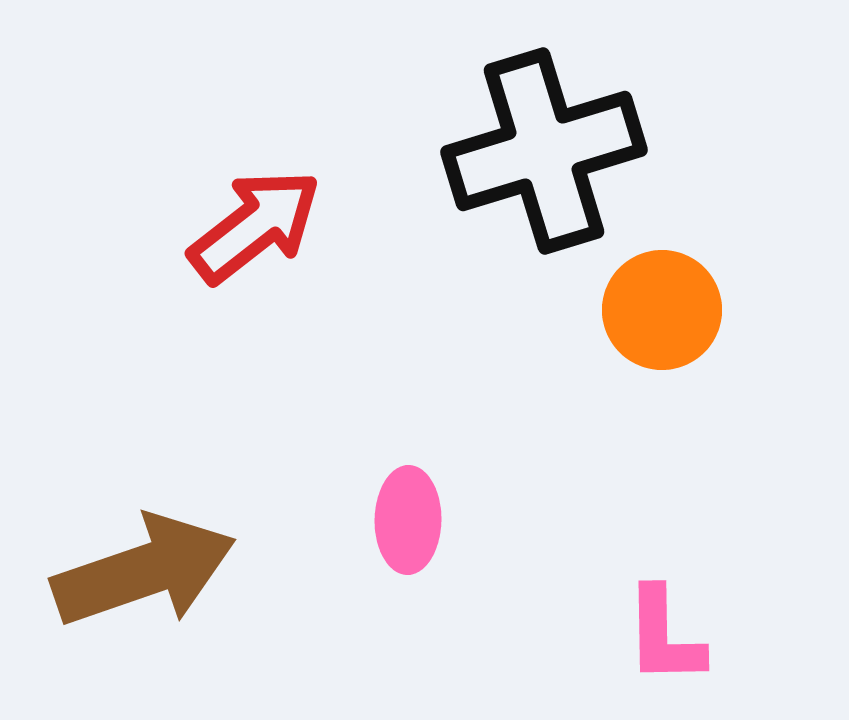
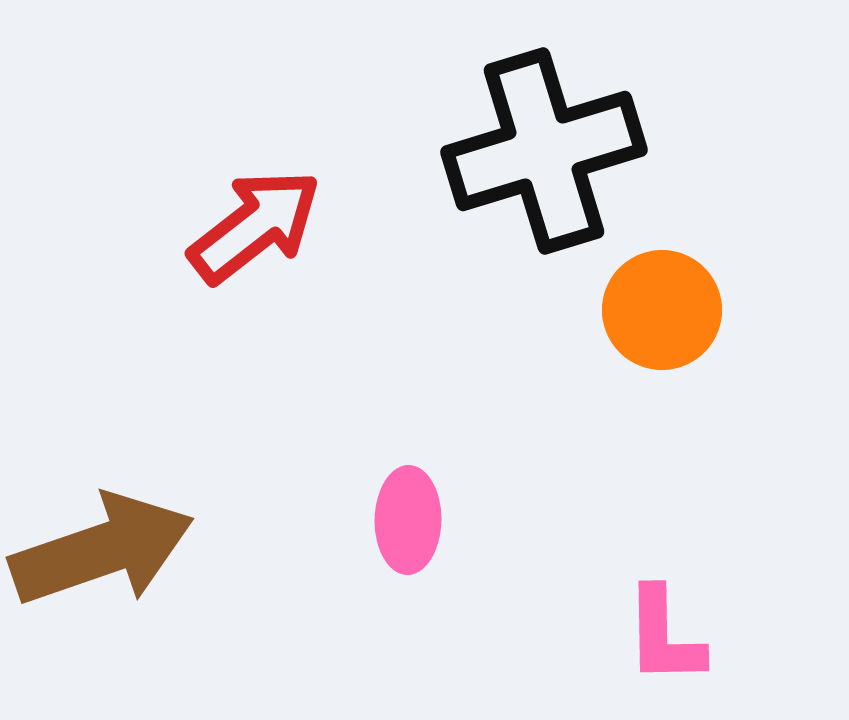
brown arrow: moved 42 px left, 21 px up
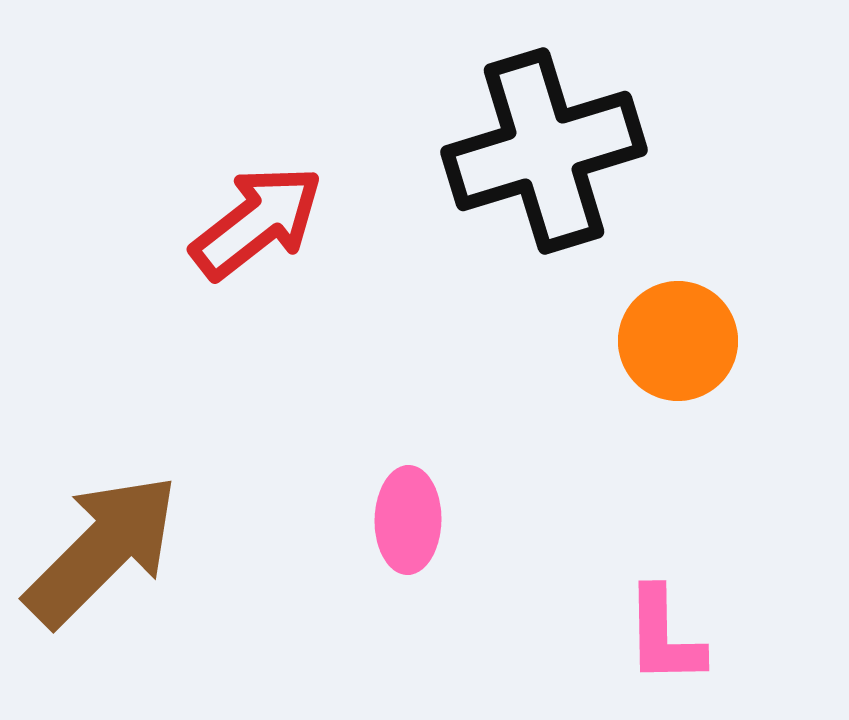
red arrow: moved 2 px right, 4 px up
orange circle: moved 16 px right, 31 px down
brown arrow: rotated 26 degrees counterclockwise
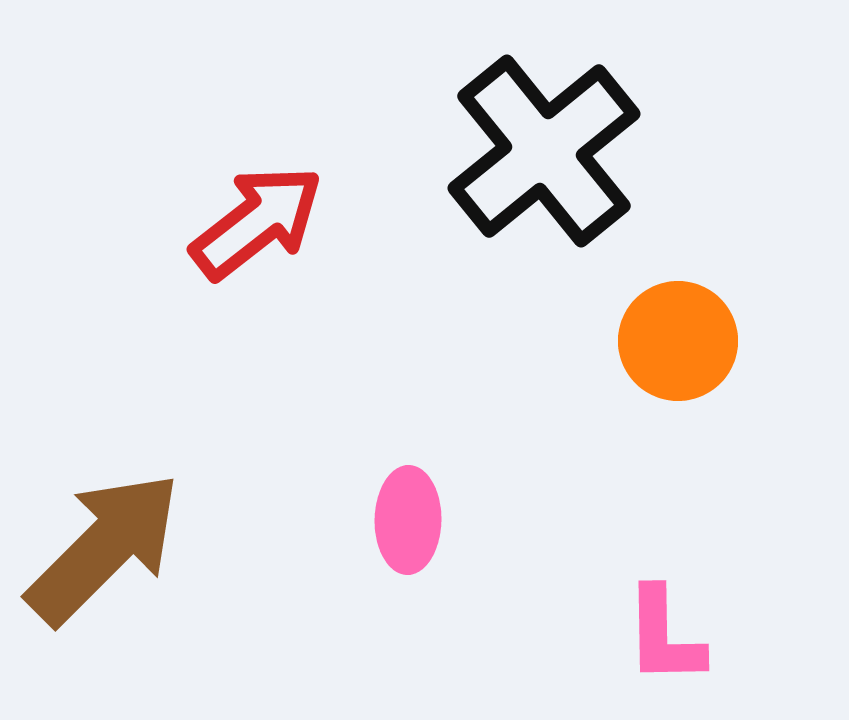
black cross: rotated 22 degrees counterclockwise
brown arrow: moved 2 px right, 2 px up
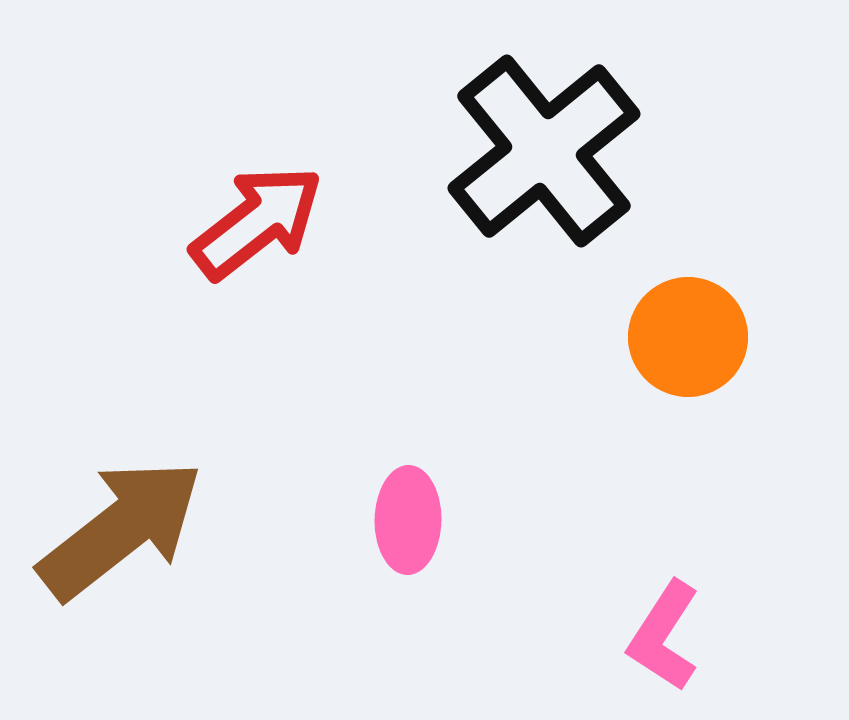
orange circle: moved 10 px right, 4 px up
brown arrow: moved 17 px right, 19 px up; rotated 7 degrees clockwise
pink L-shape: rotated 34 degrees clockwise
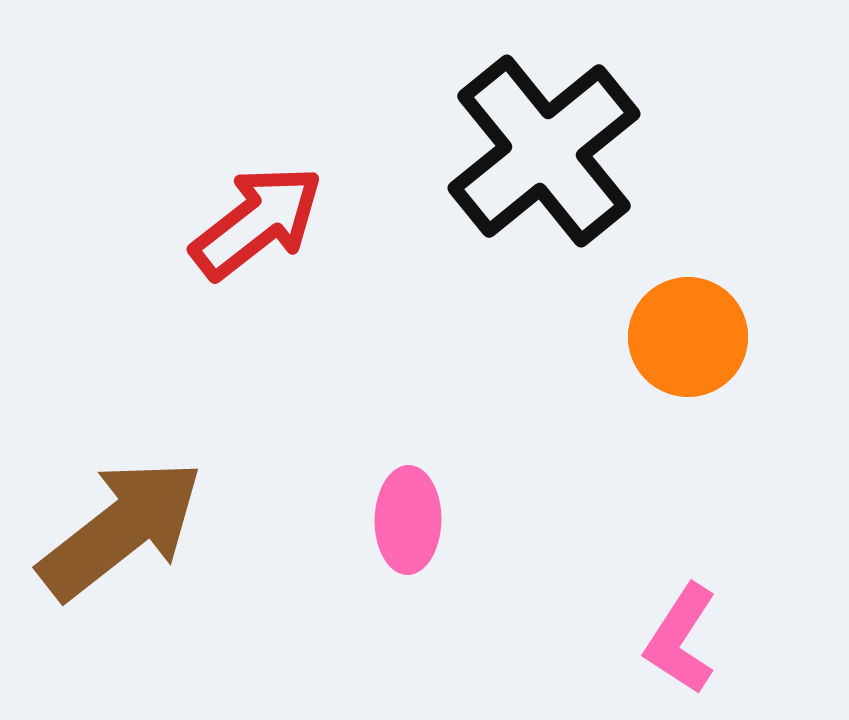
pink L-shape: moved 17 px right, 3 px down
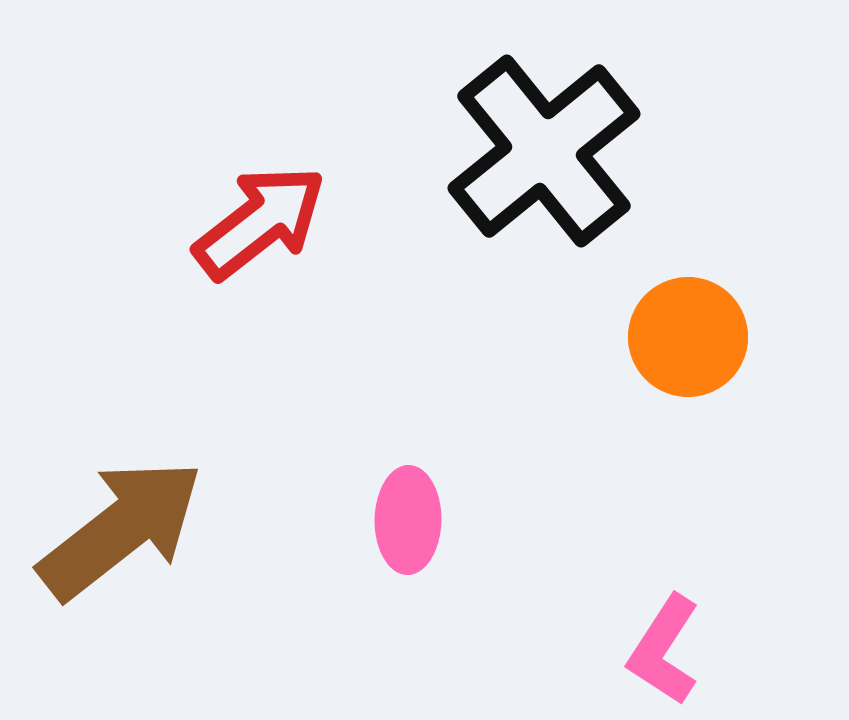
red arrow: moved 3 px right
pink L-shape: moved 17 px left, 11 px down
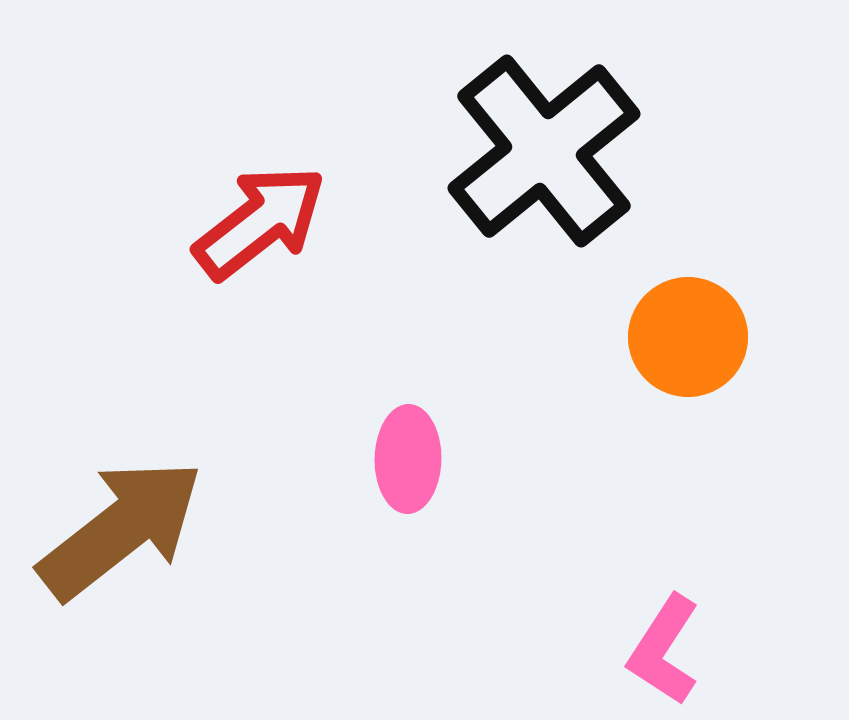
pink ellipse: moved 61 px up
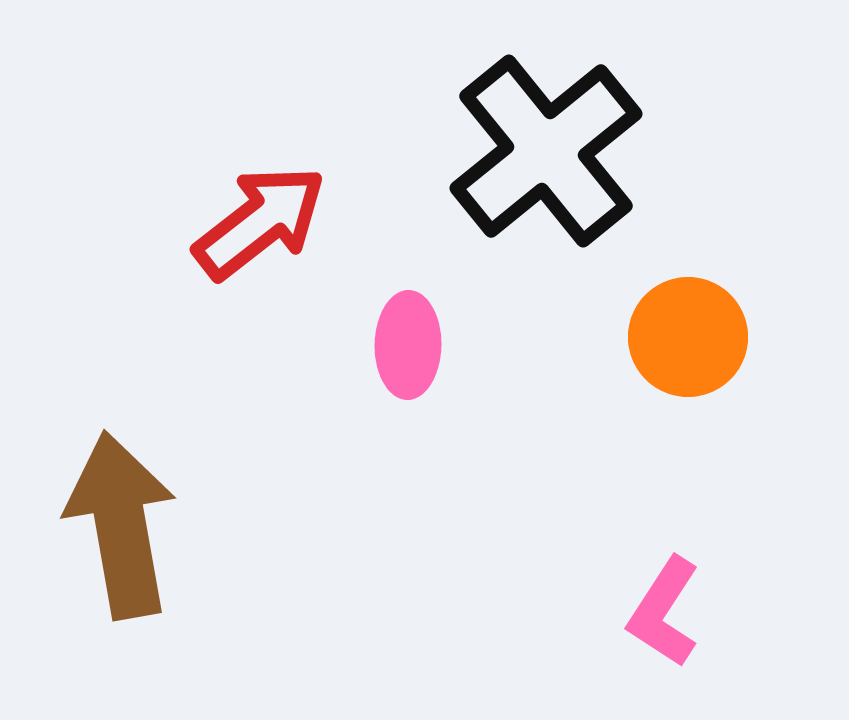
black cross: moved 2 px right
pink ellipse: moved 114 px up
brown arrow: moved 4 px up; rotated 62 degrees counterclockwise
pink L-shape: moved 38 px up
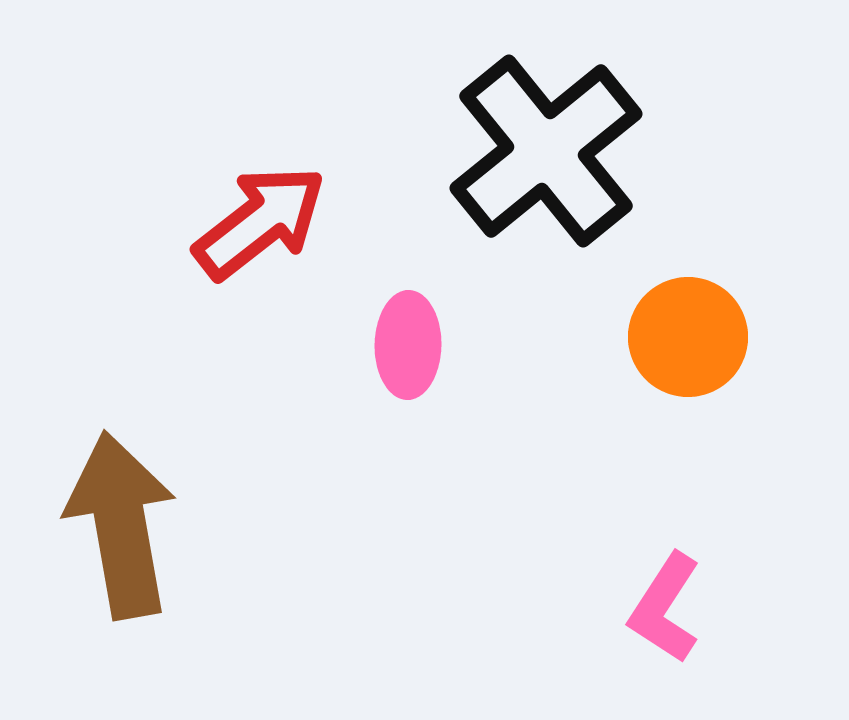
pink L-shape: moved 1 px right, 4 px up
